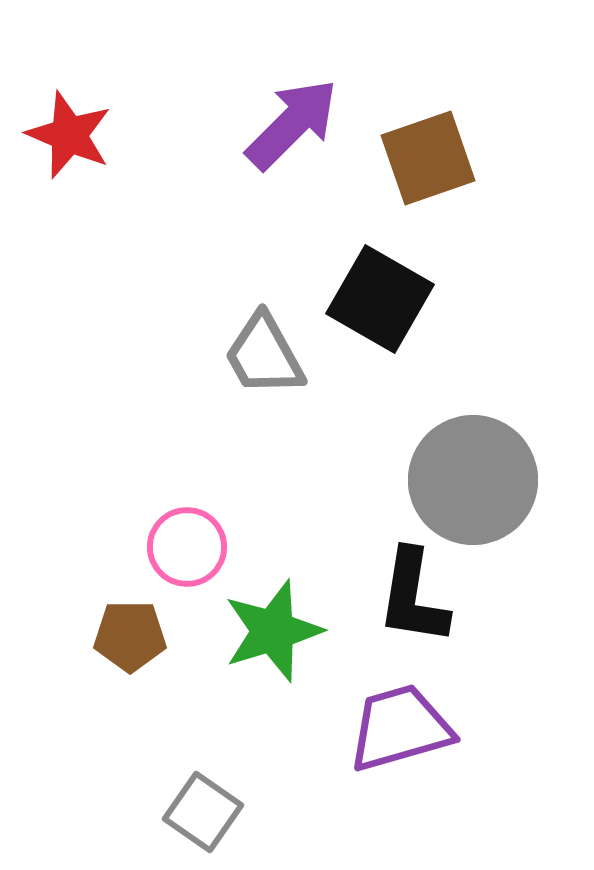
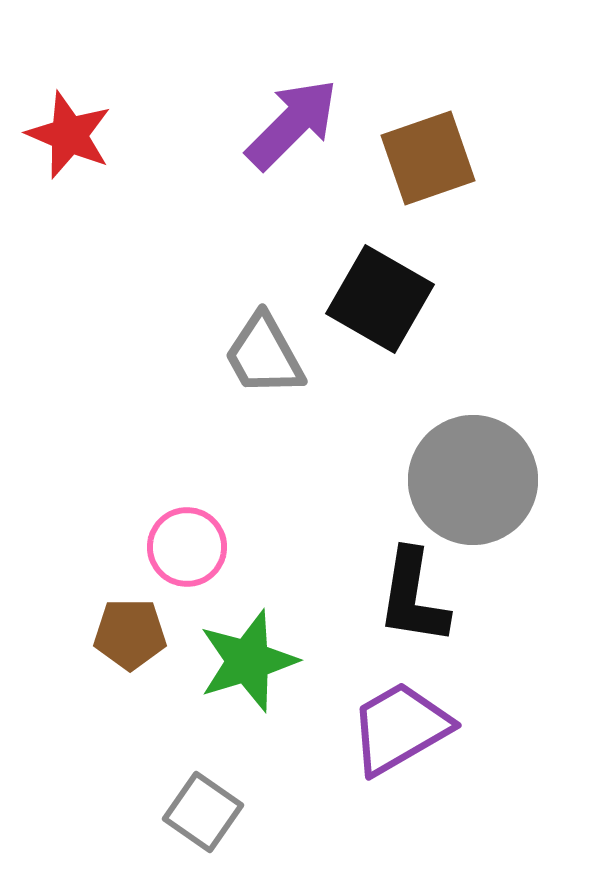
green star: moved 25 px left, 30 px down
brown pentagon: moved 2 px up
purple trapezoid: rotated 14 degrees counterclockwise
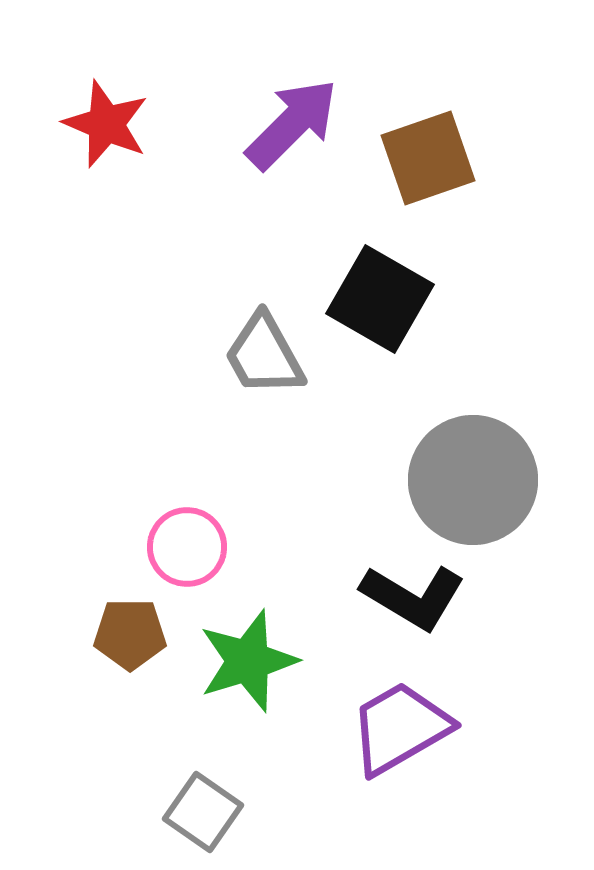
red star: moved 37 px right, 11 px up
black L-shape: rotated 68 degrees counterclockwise
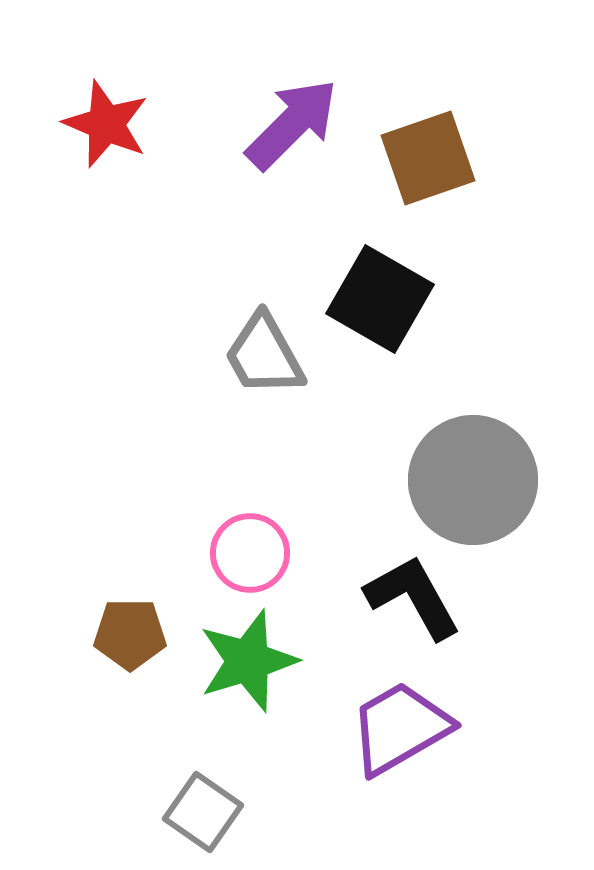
pink circle: moved 63 px right, 6 px down
black L-shape: rotated 150 degrees counterclockwise
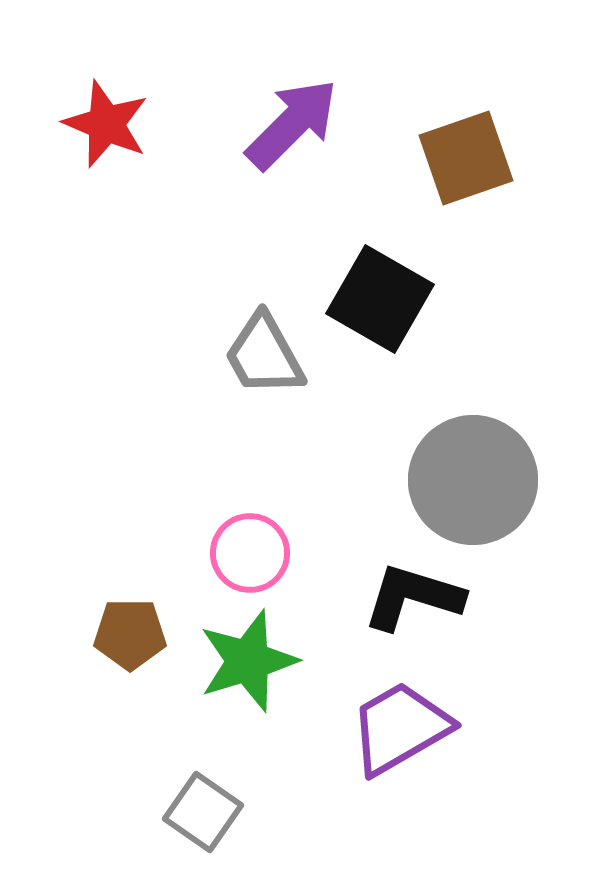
brown square: moved 38 px right
black L-shape: rotated 44 degrees counterclockwise
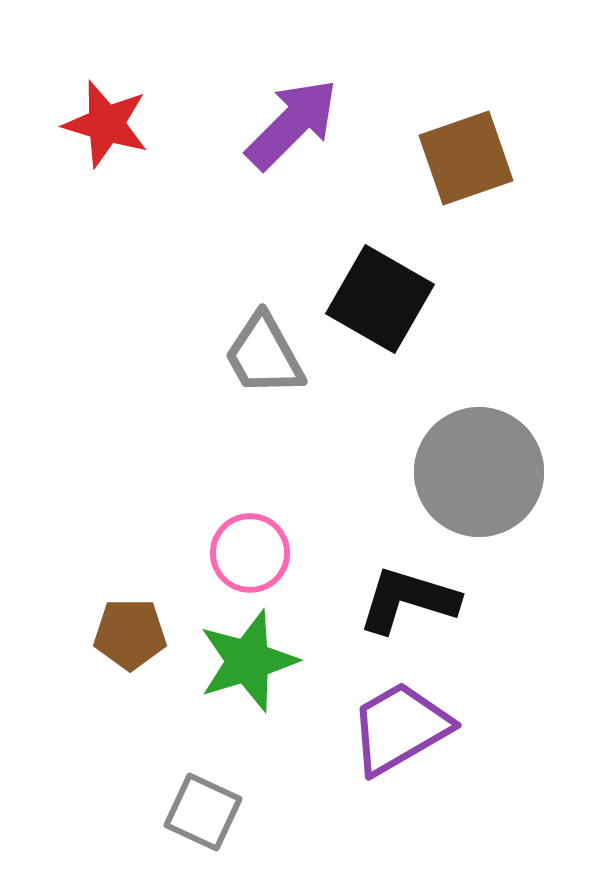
red star: rotated 6 degrees counterclockwise
gray circle: moved 6 px right, 8 px up
black L-shape: moved 5 px left, 3 px down
gray square: rotated 10 degrees counterclockwise
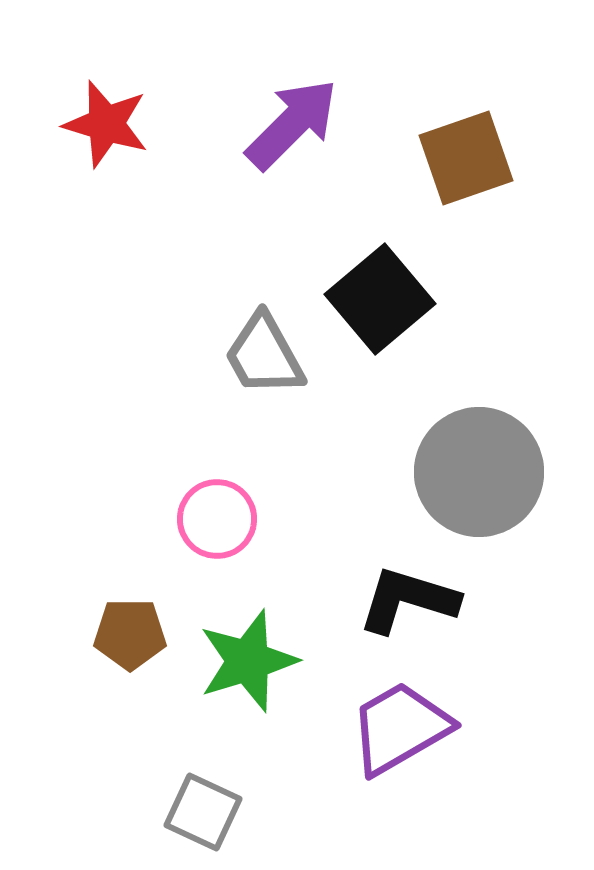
black square: rotated 20 degrees clockwise
pink circle: moved 33 px left, 34 px up
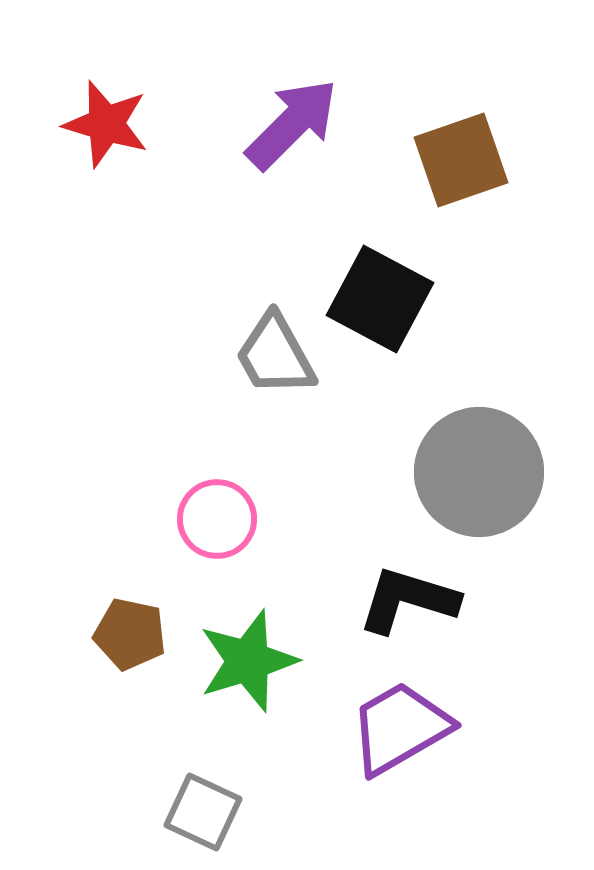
brown square: moved 5 px left, 2 px down
black square: rotated 22 degrees counterclockwise
gray trapezoid: moved 11 px right
brown pentagon: rotated 12 degrees clockwise
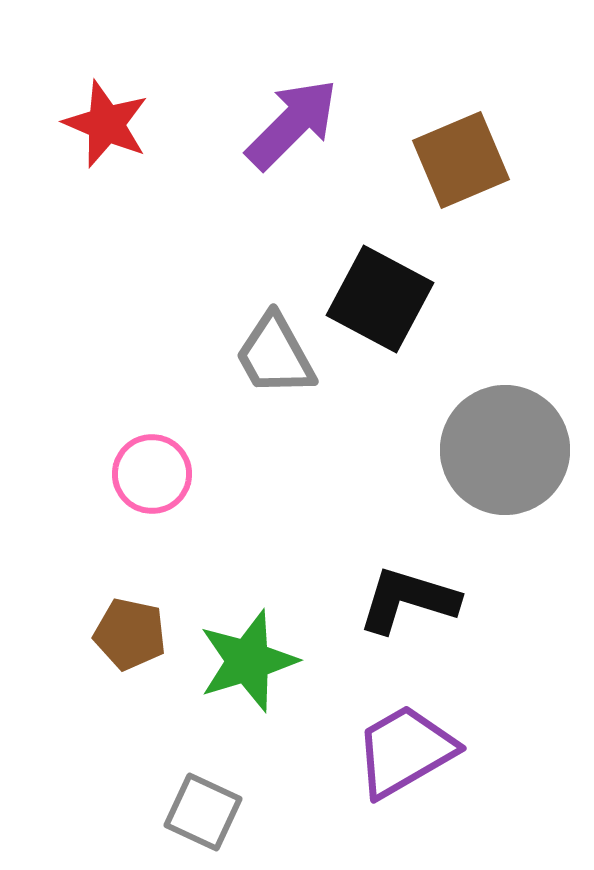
red star: rotated 6 degrees clockwise
brown square: rotated 4 degrees counterclockwise
gray circle: moved 26 px right, 22 px up
pink circle: moved 65 px left, 45 px up
purple trapezoid: moved 5 px right, 23 px down
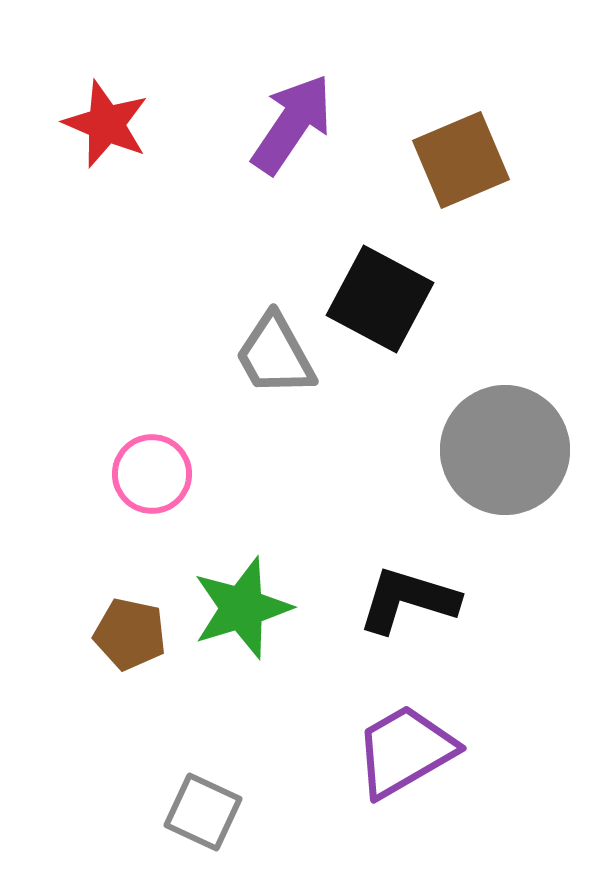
purple arrow: rotated 11 degrees counterclockwise
green star: moved 6 px left, 53 px up
